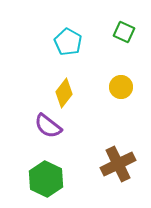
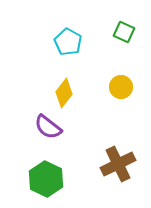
purple semicircle: moved 1 px down
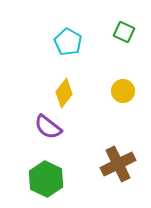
yellow circle: moved 2 px right, 4 px down
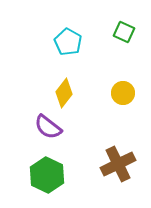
yellow circle: moved 2 px down
green hexagon: moved 1 px right, 4 px up
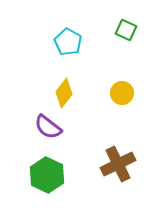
green square: moved 2 px right, 2 px up
yellow circle: moved 1 px left
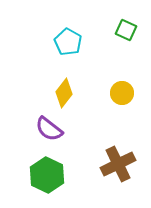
purple semicircle: moved 1 px right, 2 px down
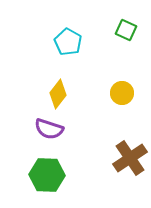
yellow diamond: moved 6 px left, 1 px down
purple semicircle: rotated 20 degrees counterclockwise
brown cross: moved 12 px right, 6 px up; rotated 8 degrees counterclockwise
green hexagon: rotated 24 degrees counterclockwise
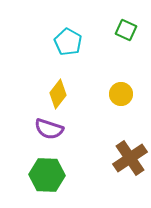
yellow circle: moved 1 px left, 1 px down
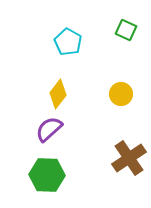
purple semicircle: rotated 120 degrees clockwise
brown cross: moved 1 px left
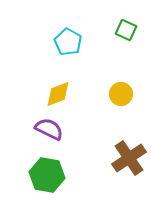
yellow diamond: rotated 32 degrees clockwise
purple semicircle: rotated 68 degrees clockwise
green hexagon: rotated 8 degrees clockwise
